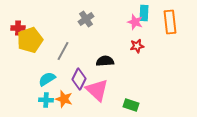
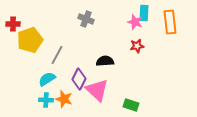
gray cross: rotated 35 degrees counterclockwise
red cross: moved 5 px left, 4 px up
gray line: moved 6 px left, 4 px down
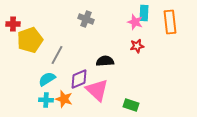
purple diamond: rotated 40 degrees clockwise
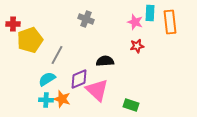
cyan rectangle: moved 6 px right
orange star: moved 2 px left
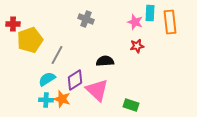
purple diamond: moved 4 px left, 1 px down; rotated 10 degrees counterclockwise
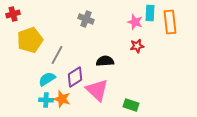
red cross: moved 10 px up; rotated 16 degrees counterclockwise
purple diamond: moved 3 px up
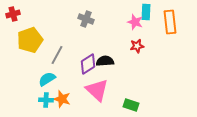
cyan rectangle: moved 4 px left, 1 px up
purple diamond: moved 13 px right, 13 px up
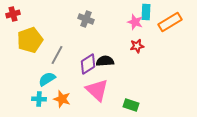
orange rectangle: rotated 65 degrees clockwise
cyan cross: moved 7 px left, 1 px up
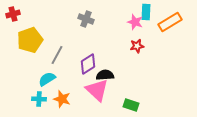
black semicircle: moved 14 px down
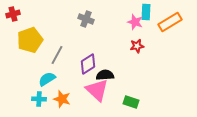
green rectangle: moved 3 px up
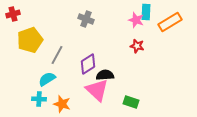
pink star: moved 1 px right, 2 px up
red star: rotated 24 degrees clockwise
orange star: moved 5 px down
